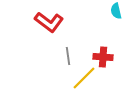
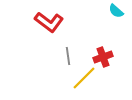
cyan semicircle: rotated 35 degrees counterclockwise
red cross: rotated 24 degrees counterclockwise
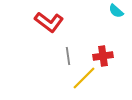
red cross: moved 1 px up; rotated 12 degrees clockwise
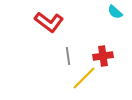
cyan semicircle: moved 1 px left, 1 px down
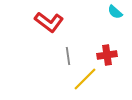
red cross: moved 4 px right, 1 px up
yellow line: moved 1 px right, 1 px down
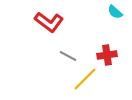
gray line: rotated 54 degrees counterclockwise
